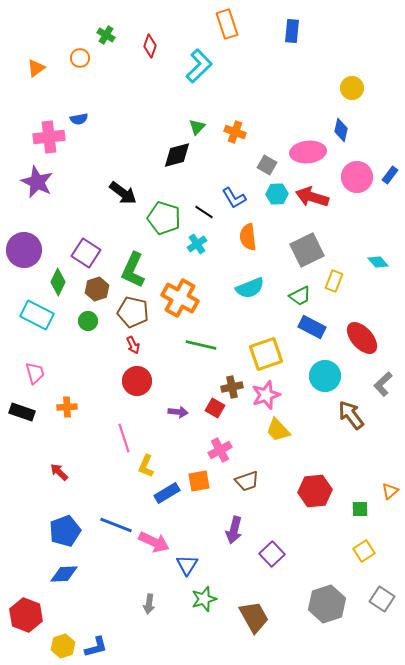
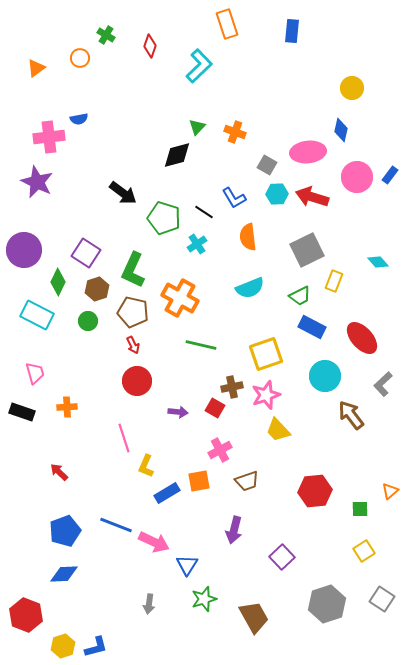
purple square at (272, 554): moved 10 px right, 3 px down
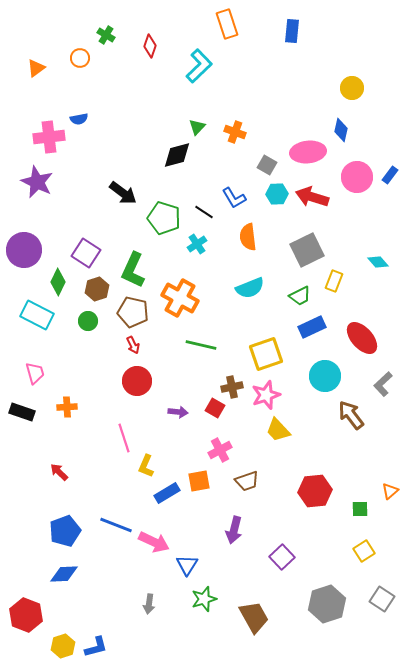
blue rectangle at (312, 327): rotated 52 degrees counterclockwise
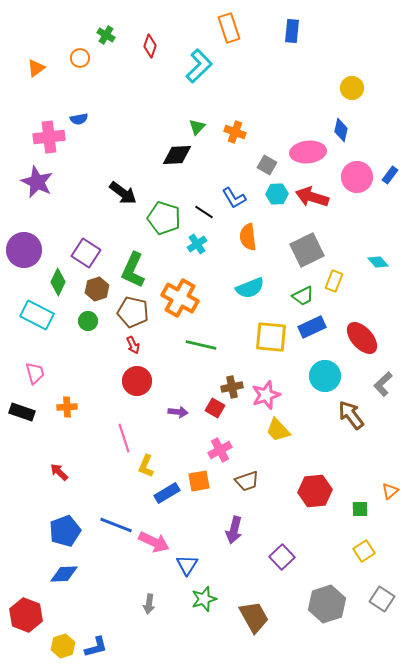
orange rectangle at (227, 24): moved 2 px right, 4 px down
black diamond at (177, 155): rotated 12 degrees clockwise
green trapezoid at (300, 296): moved 3 px right
yellow square at (266, 354): moved 5 px right, 17 px up; rotated 24 degrees clockwise
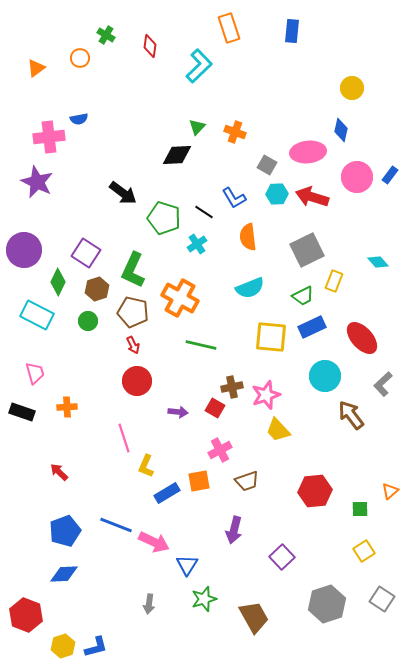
red diamond at (150, 46): rotated 10 degrees counterclockwise
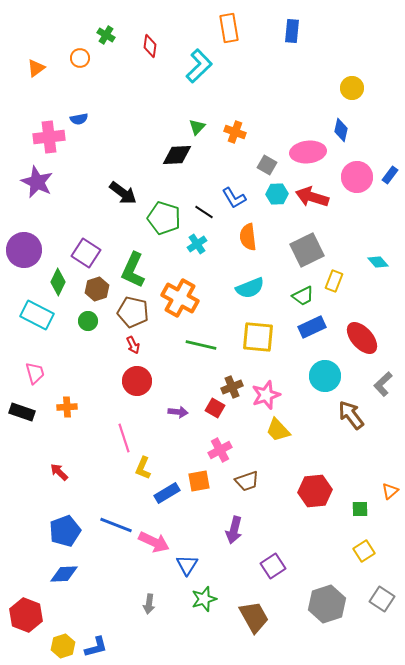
orange rectangle at (229, 28): rotated 8 degrees clockwise
yellow square at (271, 337): moved 13 px left
brown cross at (232, 387): rotated 10 degrees counterclockwise
yellow L-shape at (146, 466): moved 3 px left, 2 px down
purple square at (282, 557): moved 9 px left, 9 px down; rotated 10 degrees clockwise
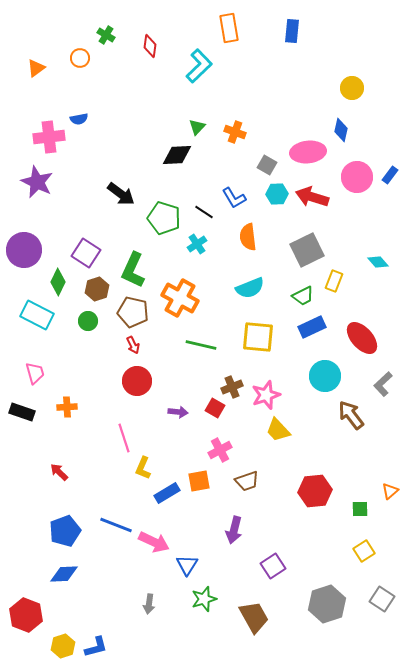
black arrow at (123, 193): moved 2 px left, 1 px down
